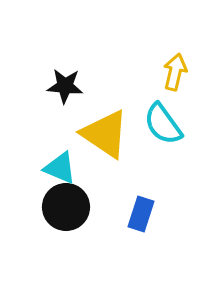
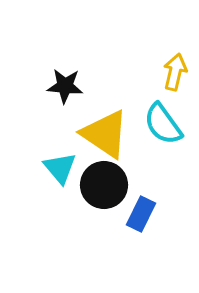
cyan triangle: rotated 27 degrees clockwise
black circle: moved 38 px right, 22 px up
blue rectangle: rotated 8 degrees clockwise
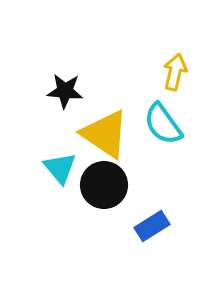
black star: moved 5 px down
blue rectangle: moved 11 px right, 12 px down; rotated 32 degrees clockwise
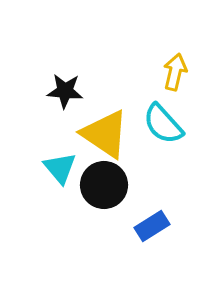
cyan semicircle: rotated 6 degrees counterclockwise
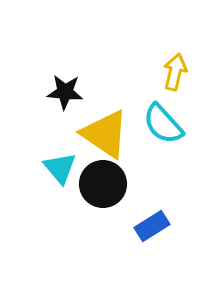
black star: moved 1 px down
black circle: moved 1 px left, 1 px up
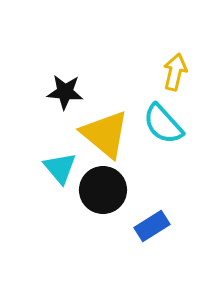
yellow triangle: rotated 6 degrees clockwise
black circle: moved 6 px down
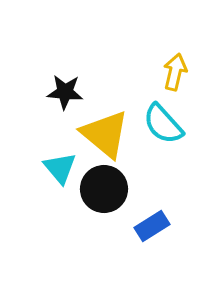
black circle: moved 1 px right, 1 px up
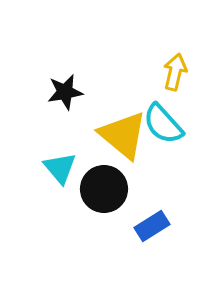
black star: rotated 15 degrees counterclockwise
yellow triangle: moved 18 px right, 1 px down
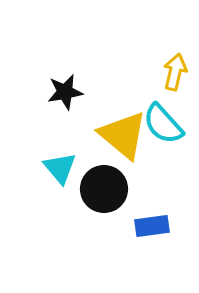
blue rectangle: rotated 24 degrees clockwise
